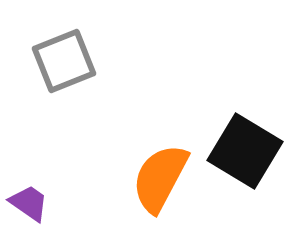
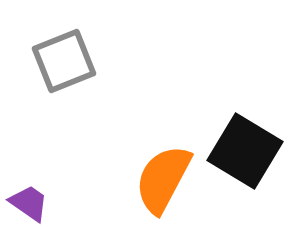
orange semicircle: moved 3 px right, 1 px down
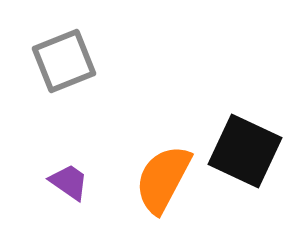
black square: rotated 6 degrees counterclockwise
purple trapezoid: moved 40 px right, 21 px up
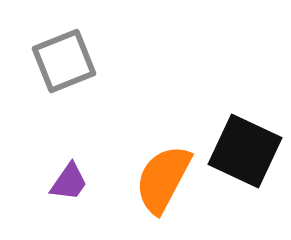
purple trapezoid: rotated 90 degrees clockwise
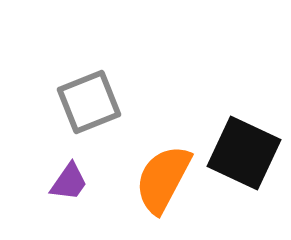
gray square: moved 25 px right, 41 px down
black square: moved 1 px left, 2 px down
